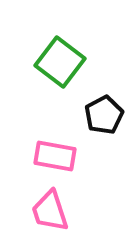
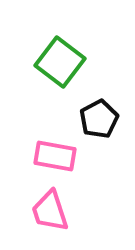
black pentagon: moved 5 px left, 4 px down
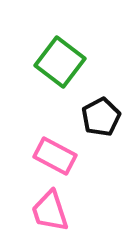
black pentagon: moved 2 px right, 2 px up
pink rectangle: rotated 18 degrees clockwise
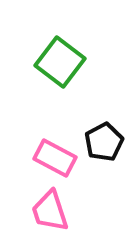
black pentagon: moved 3 px right, 25 px down
pink rectangle: moved 2 px down
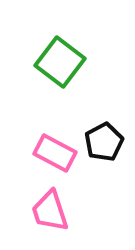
pink rectangle: moved 5 px up
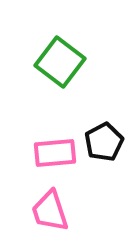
pink rectangle: rotated 33 degrees counterclockwise
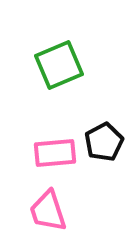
green square: moved 1 px left, 3 px down; rotated 30 degrees clockwise
pink trapezoid: moved 2 px left
